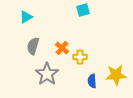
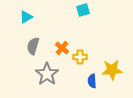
yellow star: moved 4 px left, 5 px up
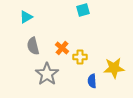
gray semicircle: rotated 30 degrees counterclockwise
yellow star: moved 2 px right, 2 px up
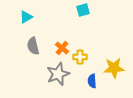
gray star: moved 11 px right; rotated 15 degrees clockwise
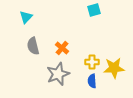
cyan square: moved 11 px right
cyan triangle: rotated 16 degrees counterclockwise
yellow cross: moved 12 px right, 5 px down
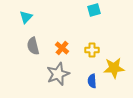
yellow cross: moved 12 px up
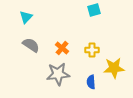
gray semicircle: moved 2 px left, 1 px up; rotated 138 degrees clockwise
gray star: rotated 15 degrees clockwise
blue semicircle: moved 1 px left, 1 px down
